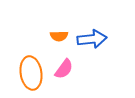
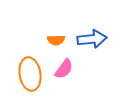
orange semicircle: moved 3 px left, 4 px down
orange ellipse: moved 1 px left, 1 px down
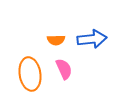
pink semicircle: rotated 60 degrees counterclockwise
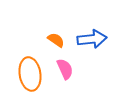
orange semicircle: rotated 144 degrees counterclockwise
pink semicircle: moved 1 px right
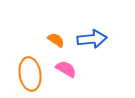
pink semicircle: moved 1 px right; rotated 35 degrees counterclockwise
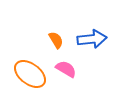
orange semicircle: rotated 24 degrees clockwise
orange ellipse: rotated 44 degrees counterclockwise
